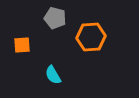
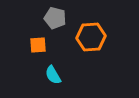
orange square: moved 16 px right
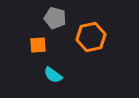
orange hexagon: rotated 8 degrees counterclockwise
cyan semicircle: rotated 24 degrees counterclockwise
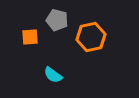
gray pentagon: moved 2 px right, 2 px down
orange square: moved 8 px left, 8 px up
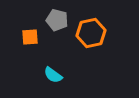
orange hexagon: moved 4 px up
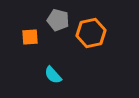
gray pentagon: moved 1 px right
cyan semicircle: rotated 12 degrees clockwise
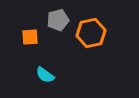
gray pentagon: rotated 30 degrees counterclockwise
cyan semicircle: moved 8 px left; rotated 12 degrees counterclockwise
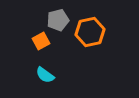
orange hexagon: moved 1 px left, 1 px up
orange square: moved 11 px right, 4 px down; rotated 24 degrees counterclockwise
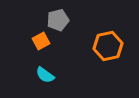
orange hexagon: moved 18 px right, 14 px down
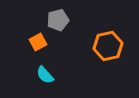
orange square: moved 3 px left, 1 px down
cyan semicircle: rotated 12 degrees clockwise
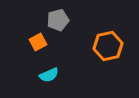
cyan semicircle: moved 4 px right; rotated 72 degrees counterclockwise
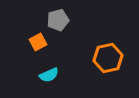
orange hexagon: moved 12 px down
